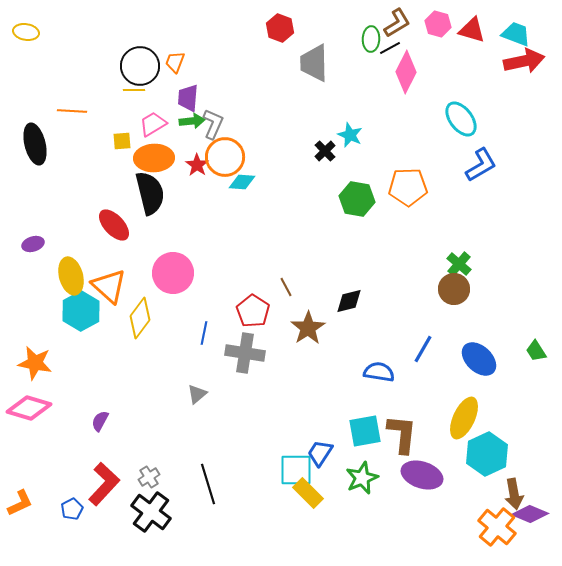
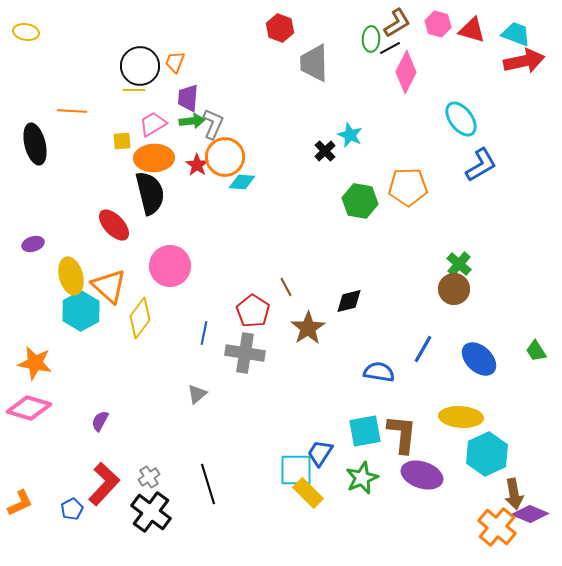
green hexagon at (357, 199): moved 3 px right, 2 px down
pink circle at (173, 273): moved 3 px left, 7 px up
yellow ellipse at (464, 418): moved 3 px left, 1 px up; rotated 69 degrees clockwise
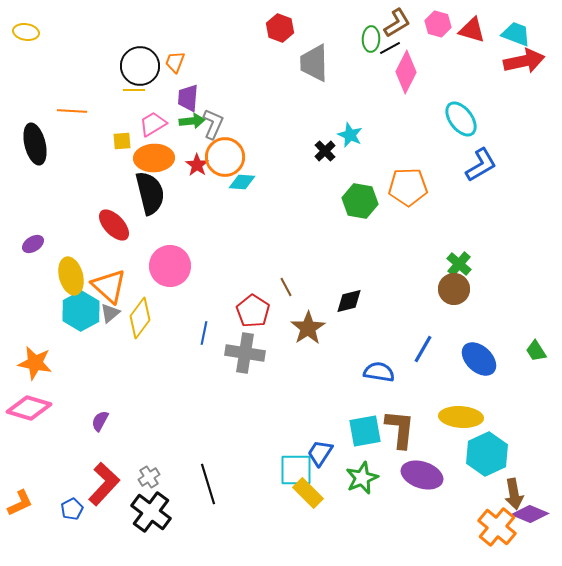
purple ellipse at (33, 244): rotated 15 degrees counterclockwise
gray triangle at (197, 394): moved 87 px left, 81 px up
brown L-shape at (402, 434): moved 2 px left, 5 px up
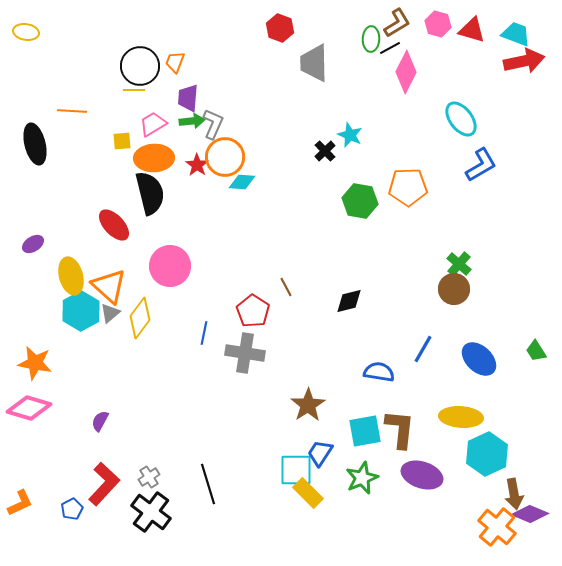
brown star at (308, 328): moved 77 px down
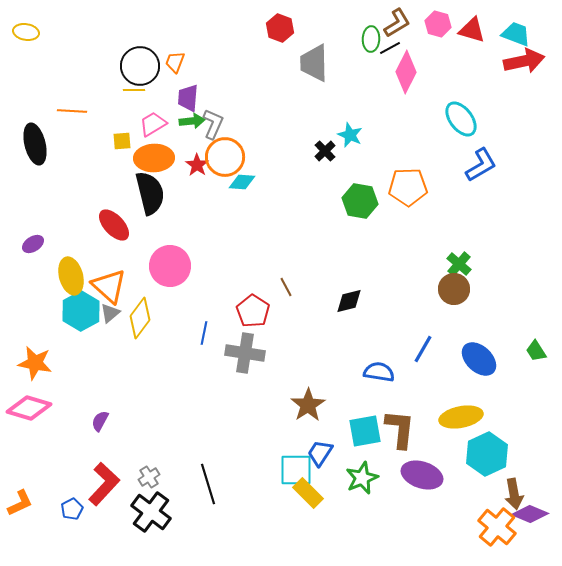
yellow ellipse at (461, 417): rotated 15 degrees counterclockwise
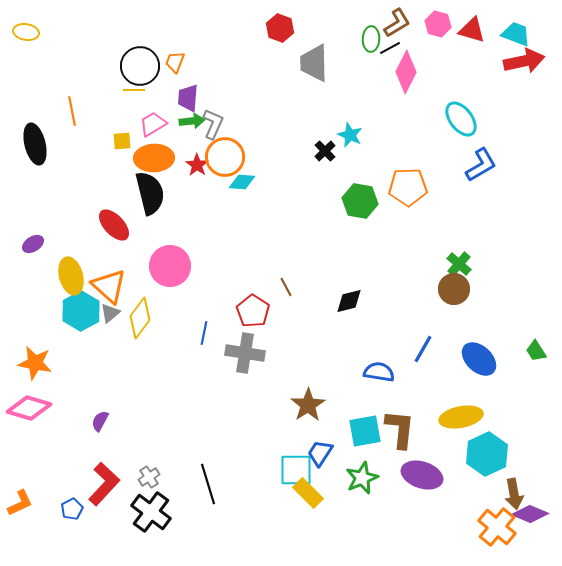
orange line at (72, 111): rotated 76 degrees clockwise
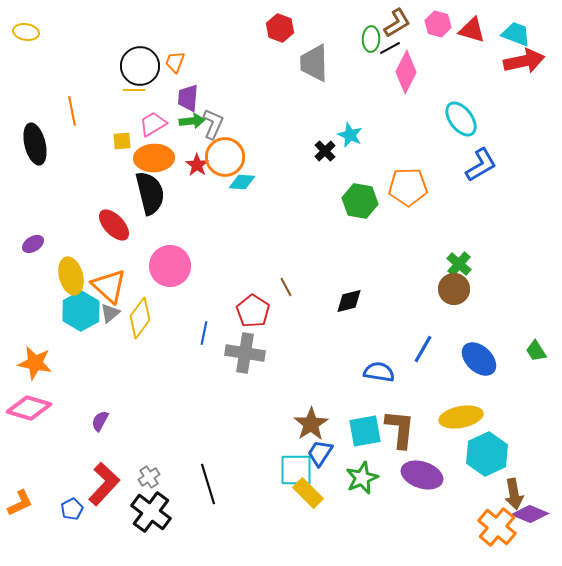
brown star at (308, 405): moved 3 px right, 19 px down
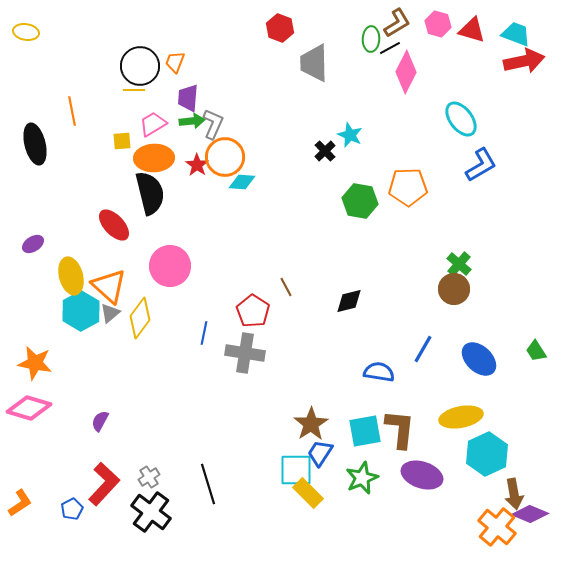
orange L-shape at (20, 503): rotated 8 degrees counterclockwise
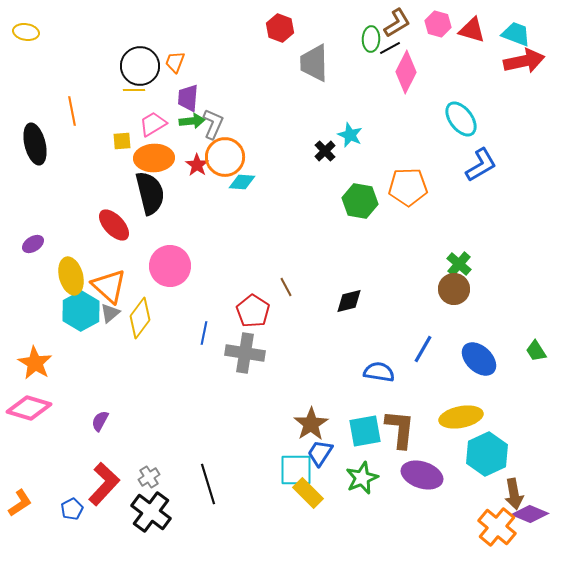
orange star at (35, 363): rotated 20 degrees clockwise
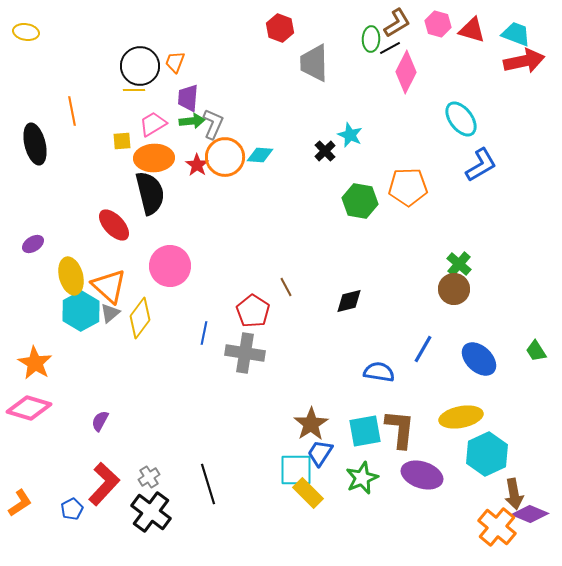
cyan diamond at (242, 182): moved 18 px right, 27 px up
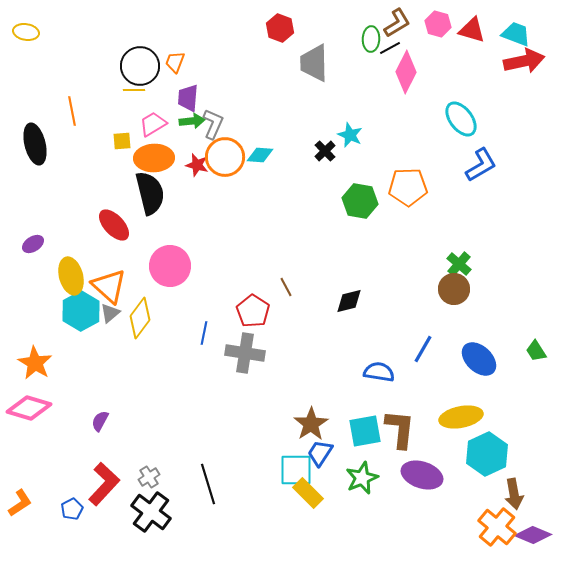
red star at (197, 165): rotated 20 degrees counterclockwise
purple diamond at (530, 514): moved 3 px right, 21 px down
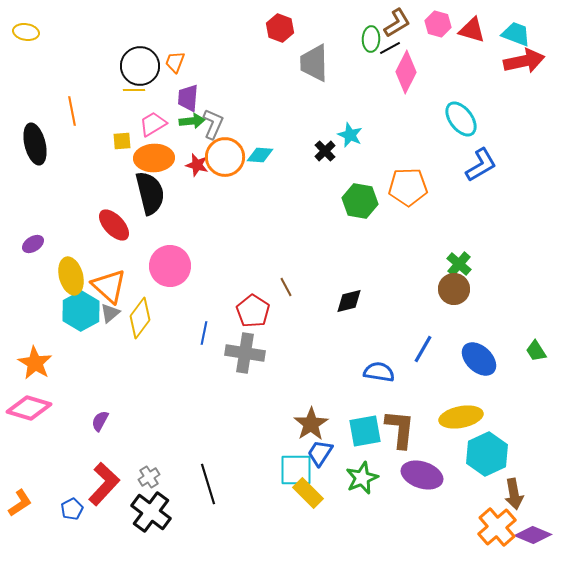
orange cross at (497, 527): rotated 9 degrees clockwise
